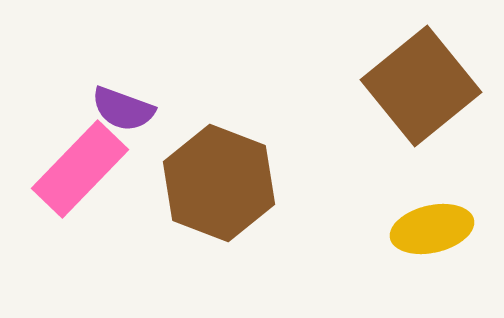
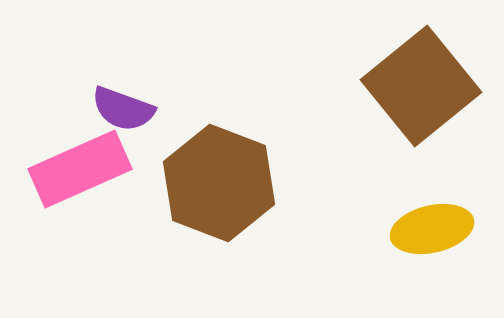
pink rectangle: rotated 22 degrees clockwise
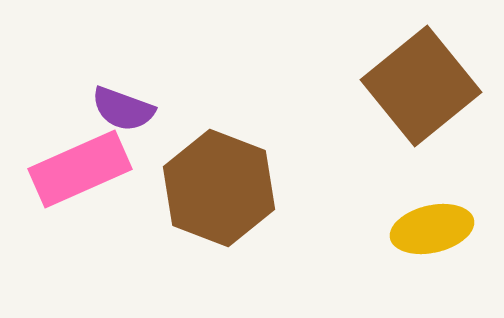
brown hexagon: moved 5 px down
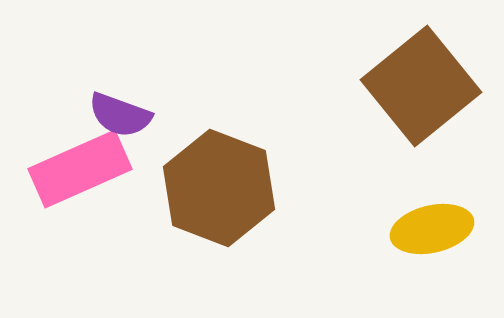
purple semicircle: moved 3 px left, 6 px down
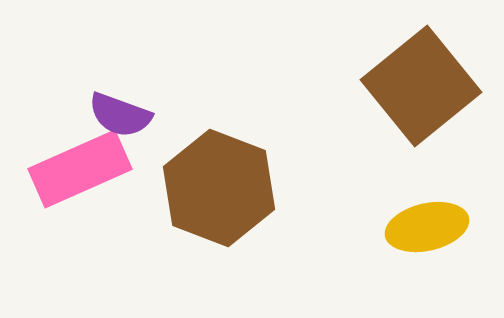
yellow ellipse: moved 5 px left, 2 px up
